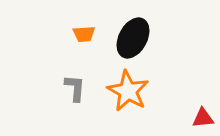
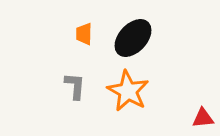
orange trapezoid: rotated 95 degrees clockwise
black ellipse: rotated 15 degrees clockwise
gray L-shape: moved 2 px up
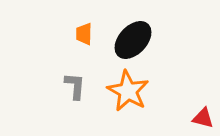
black ellipse: moved 2 px down
red triangle: rotated 20 degrees clockwise
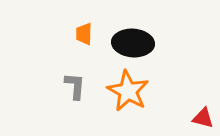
black ellipse: moved 3 px down; rotated 51 degrees clockwise
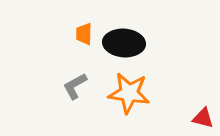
black ellipse: moved 9 px left
gray L-shape: rotated 124 degrees counterclockwise
orange star: moved 1 px right, 2 px down; rotated 21 degrees counterclockwise
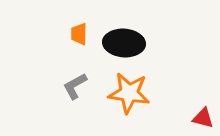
orange trapezoid: moved 5 px left
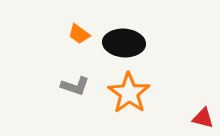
orange trapezoid: rotated 55 degrees counterclockwise
gray L-shape: rotated 132 degrees counterclockwise
orange star: rotated 27 degrees clockwise
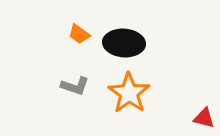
red triangle: moved 1 px right
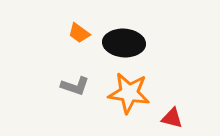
orange trapezoid: moved 1 px up
orange star: rotated 27 degrees counterclockwise
red triangle: moved 32 px left
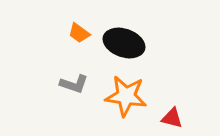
black ellipse: rotated 15 degrees clockwise
gray L-shape: moved 1 px left, 2 px up
orange star: moved 3 px left, 3 px down
